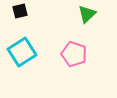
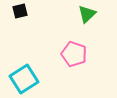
cyan square: moved 2 px right, 27 px down
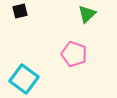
cyan square: rotated 20 degrees counterclockwise
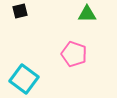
green triangle: rotated 42 degrees clockwise
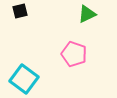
green triangle: rotated 24 degrees counterclockwise
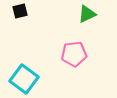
pink pentagon: rotated 25 degrees counterclockwise
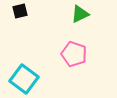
green triangle: moved 7 px left
pink pentagon: rotated 25 degrees clockwise
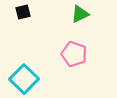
black square: moved 3 px right, 1 px down
cyan square: rotated 8 degrees clockwise
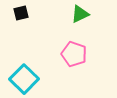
black square: moved 2 px left, 1 px down
